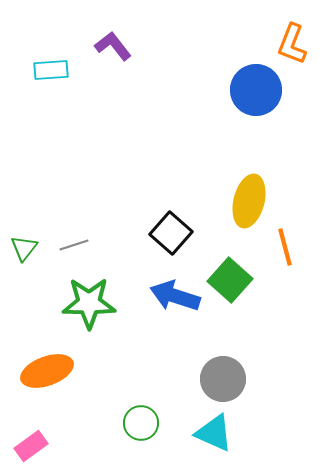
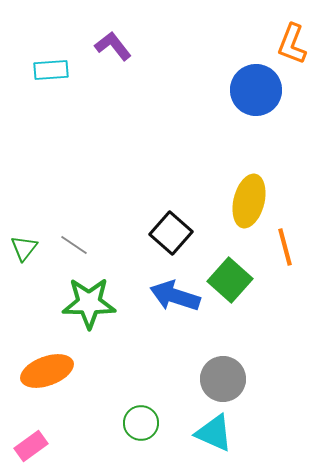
gray line: rotated 52 degrees clockwise
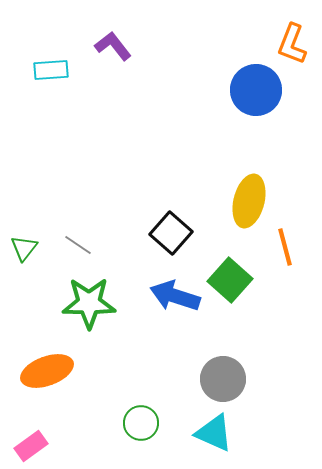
gray line: moved 4 px right
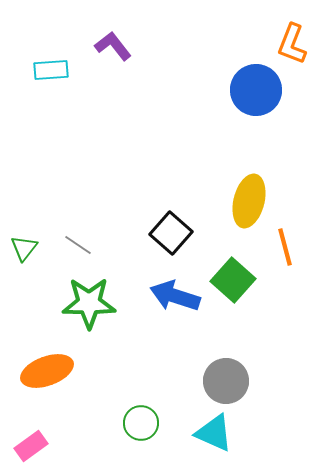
green square: moved 3 px right
gray circle: moved 3 px right, 2 px down
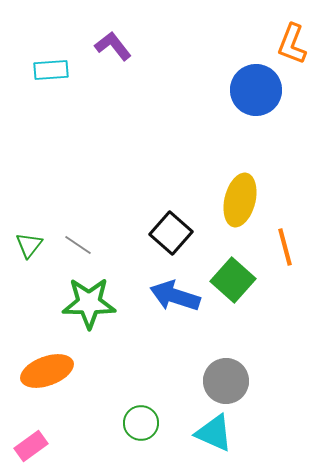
yellow ellipse: moved 9 px left, 1 px up
green triangle: moved 5 px right, 3 px up
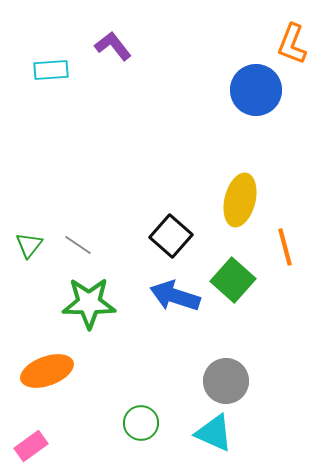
black square: moved 3 px down
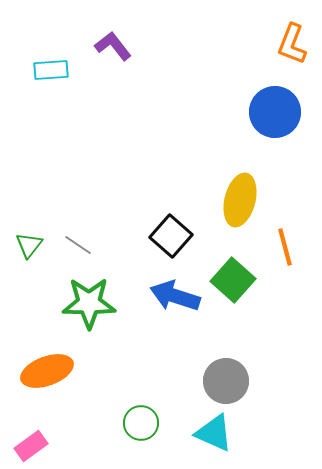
blue circle: moved 19 px right, 22 px down
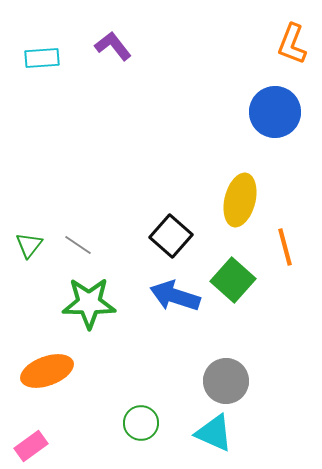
cyan rectangle: moved 9 px left, 12 px up
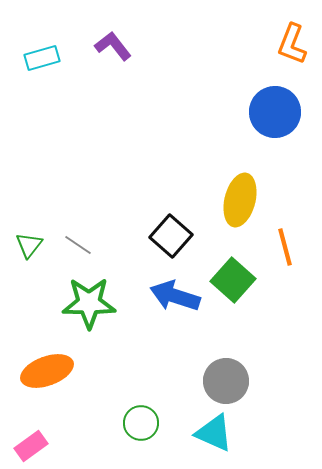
cyan rectangle: rotated 12 degrees counterclockwise
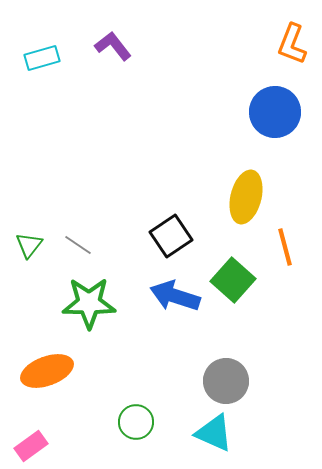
yellow ellipse: moved 6 px right, 3 px up
black square: rotated 15 degrees clockwise
green circle: moved 5 px left, 1 px up
